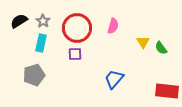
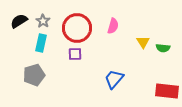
green semicircle: moved 2 px right; rotated 48 degrees counterclockwise
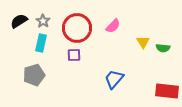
pink semicircle: rotated 28 degrees clockwise
purple square: moved 1 px left, 1 px down
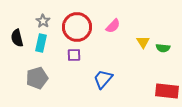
black semicircle: moved 2 px left, 17 px down; rotated 72 degrees counterclockwise
red circle: moved 1 px up
gray pentagon: moved 3 px right, 3 px down
blue trapezoid: moved 11 px left
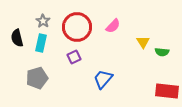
green semicircle: moved 1 px left, 4 px down
purple square: moved 2 px down; rotated 24 degrees counterclockwise
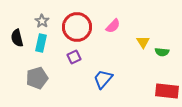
gray star: moved 1 px left
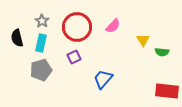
yellow triangle: moved 2 px up
gray pentagon: moved 4 px right, 8 px up
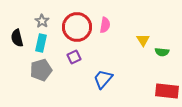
pink semicircle: moved 8 px left, 1 px up; rotated 35 degrees counterclockwise
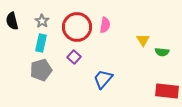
black semicircle: moved 5 px left, 17 px up
purple square: rotated 24 degrees counterclockwise
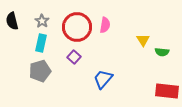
gray pentagon: moved 1 px left, 1 px down
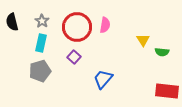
black semicircle: moved 1 px down
